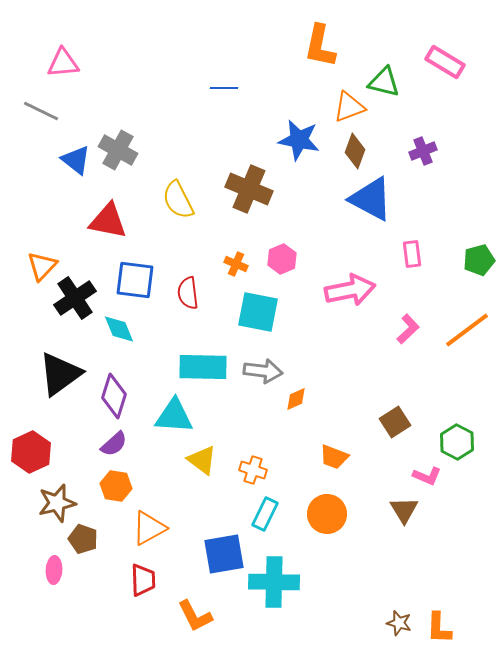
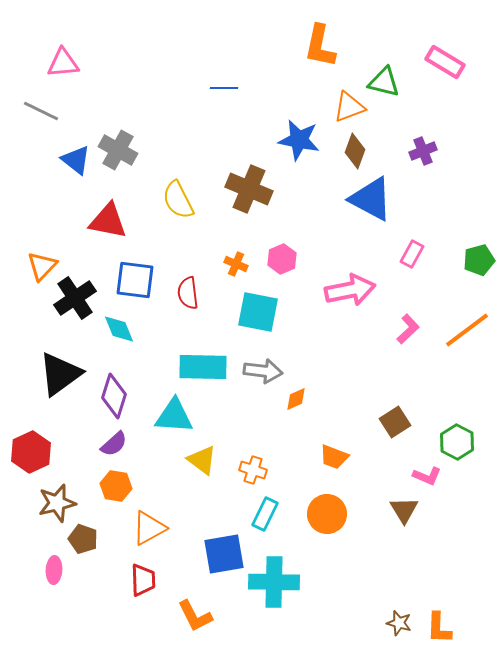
pink rectangle at (412, 254): rotated 36 degrees clockwise
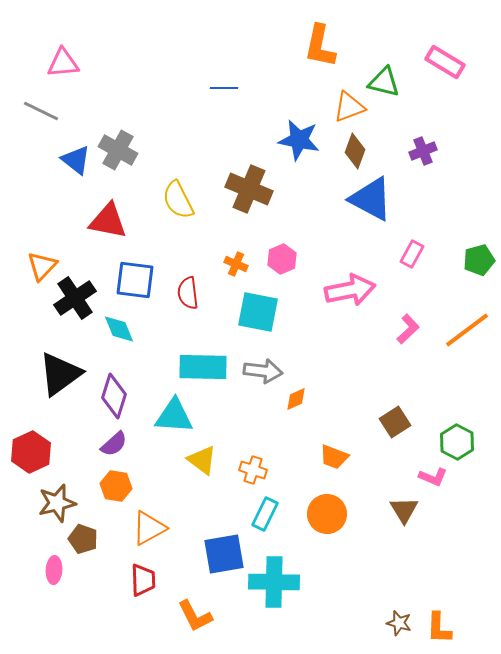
pink L-shape at (427, 476): moved 6 px right, 1 px down
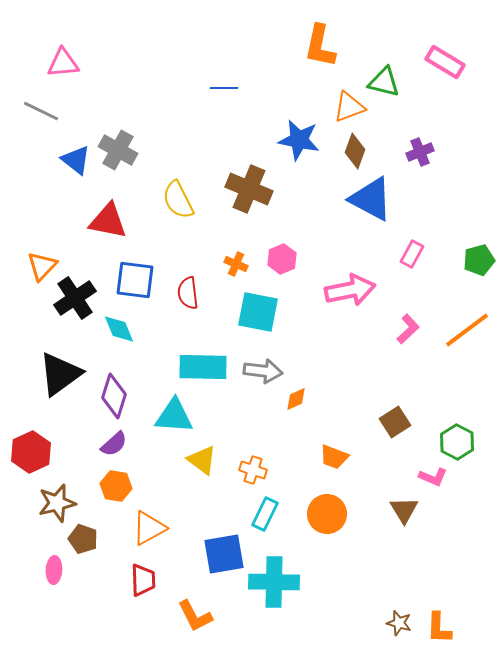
purple cross at (423, 151): moved 3 px left, 1 px down
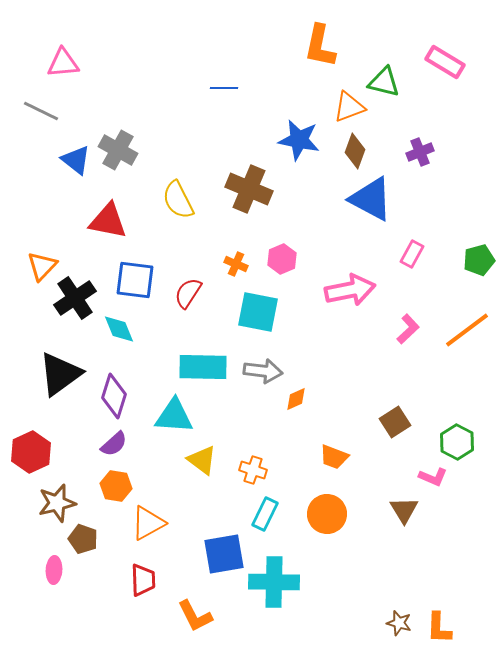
red semicircle at (188, 293): rotated 40 degrees clockwise
orange triangle at (149, 528): moved 1 px left, 5 px up
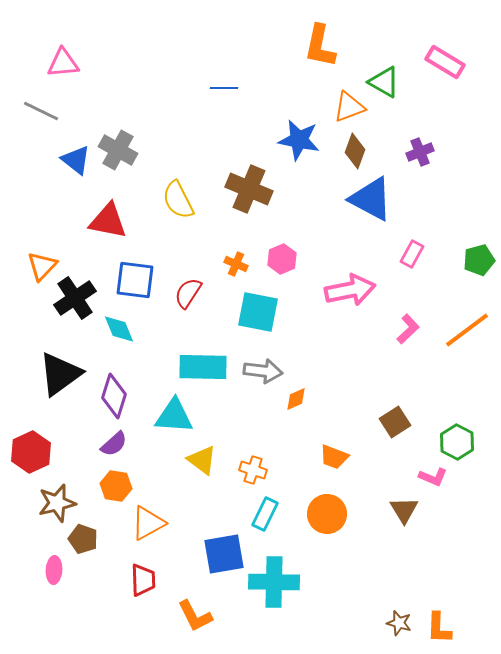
green triangle at (384, 82): rotated 16 degrees clockwise
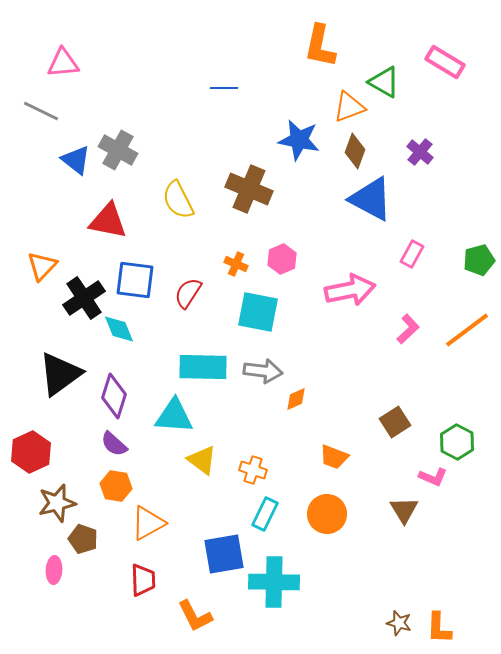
purple cross at (420, 152): rotated 28 degrees counterclockwise
black cross at (75, 298): moved 9 px right
purple semicircle at (114, 444): rotated 84 degrees clockwise
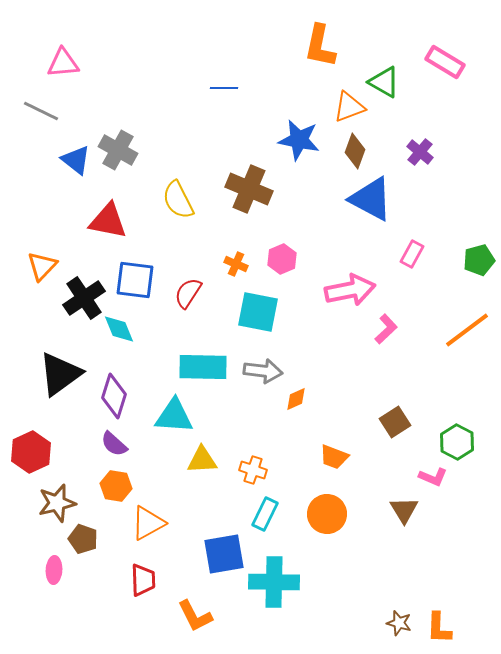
pink L-shape at (408, 329): moved 22 px left
yellow triangle at (202, 460): rotated 40 degrees counterclockwise
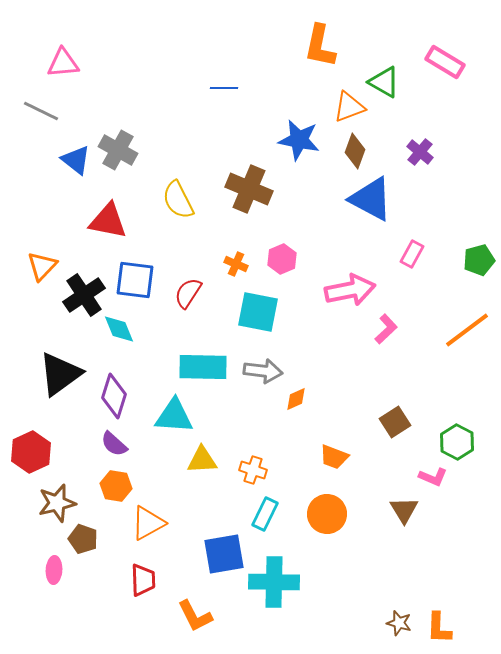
black cross at (84, 298): moved 3 px up
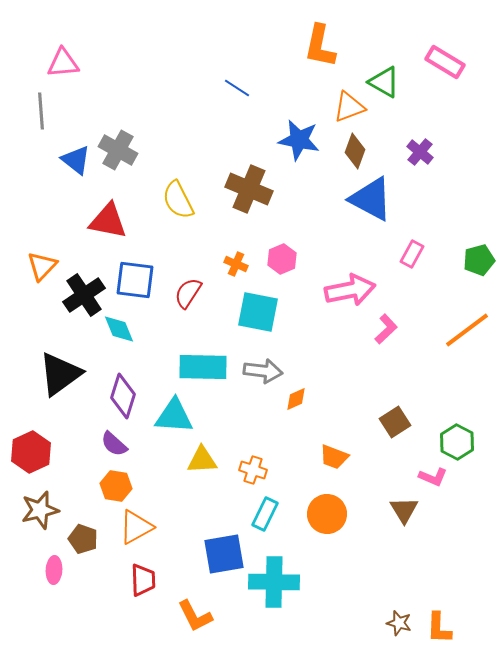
blue line at (224, 88): moved 13 px right; rotated 32 degrees clockwise
gray line at (41, 111): rotated 60 degrees clockwise
purple diamond at (114, 396): moved 9 px right
brown star at (57, 503): moved 17 px left, 7 px down
orange triangle at (148, 523): moved 12 px left, 4 px down
